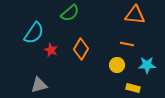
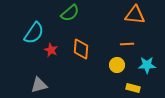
orange line: rotated 16 degrees counterclockwise
orange diamond: rotated 25 degrees counterclockwise
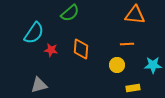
red star: rotated 16 degrees counterclockwise
cyan star: moved 6 px right
yellow rectangle: rotated 24 degrees counterclockwise
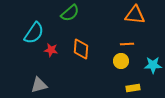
yellow circle: moved 4 px right, 4 px up
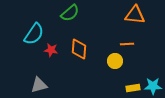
cyan semicircle: moved 1 px down
orange diamond: moved 2 px left
yellow circle: moved 6 px left
cyan star: moved 21 px down
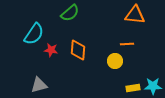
orange diamond: moved 1 px left, 1 px down
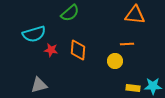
cyan semicircle: rotated 40 degrees clockwise
yellow rectangle: rotated 16 degrees clockwise
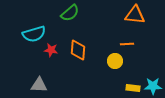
gray triangle: rotated 18 degrees clockwise
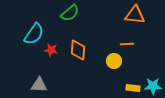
cyan semicircle: rotated 40 degrees counterclockwise
yellow circle: moved 1 px left
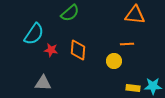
gray triangle: moved 4 px right, 2 px up
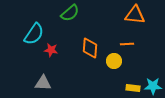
orange diamond: moved 12 px right, 2 px up
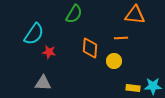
green semicircle: moved 4 px right, 1 px down; rotated 18 degrees counterclockwise
orange line: moved 6 px left, 6 px up
red star: moved 2 px left, 2 px down
